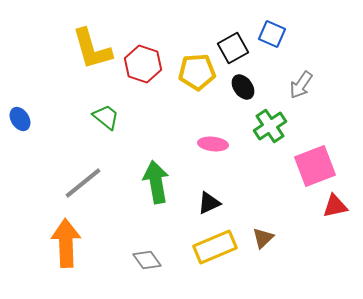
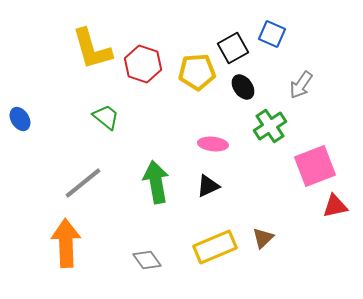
black triangle: moved 1 px left, 17 px up
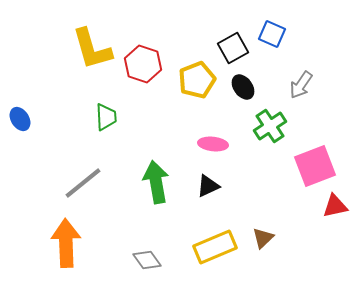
yellow pentagon: moved 8 px down; rotated 18 degrees counterclockwise
green trapezoid: rotated 48 degrees clockwise
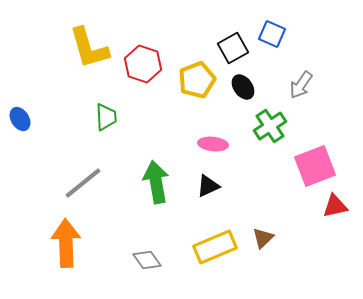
yellow L-shape: moved 3 px left, 1 px up
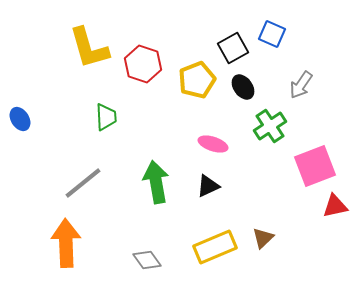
pink ellipse: rotated 12 degrees clockwise
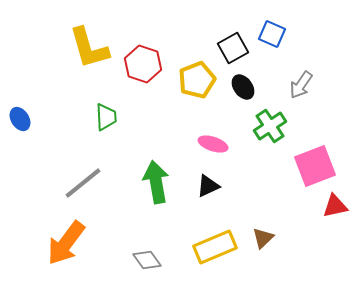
orange arrow: rotated 141 degrees counterclockwise
